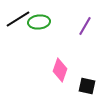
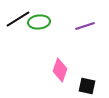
purple line: rotated 42 degrees clockwise
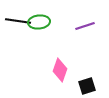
black line: moved 2 px down; rotated 40 degrees clockwise
black square: rotated 30 degrees counterclockwise
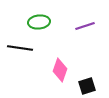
black line: moved 2 px right, 27 px down
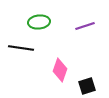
black line: moved 1 px right
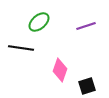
green ellipse: rotated 35 degrees counterclockwise
purple line: moved 1 px right
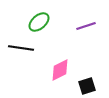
pink diamond: rotated 45 degrees clockwise
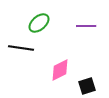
green ellipse: moved 1 px down
purple line: rotated 18 degrees clockwise
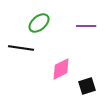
pink diamond: moved 1 px right, 1 px up
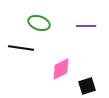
green ellipse: rotated 60 degrees clockwise
